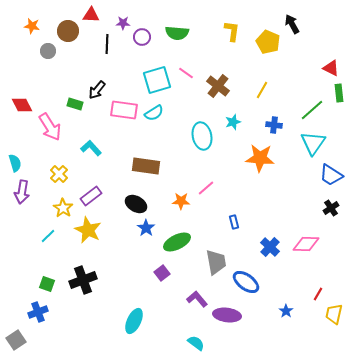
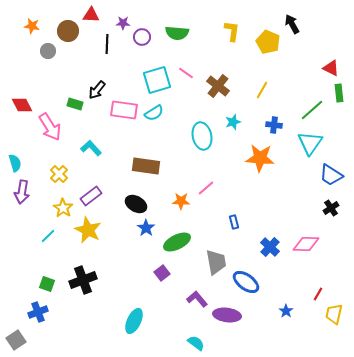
cyan triangle at (313, 143): moved 3 px left
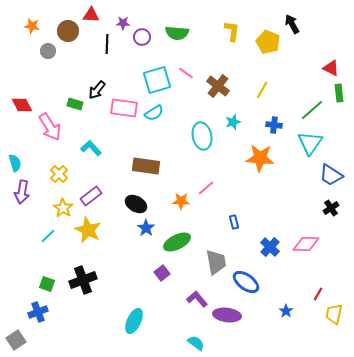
pink rectangle at (124, 110): moved 2 px up
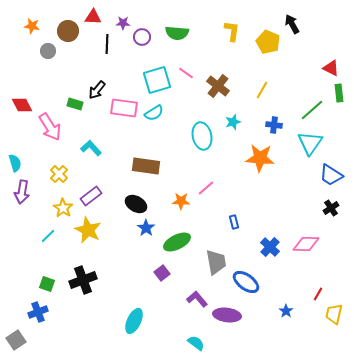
red triangle at (91, 15): moved 2 px right, 2 px down
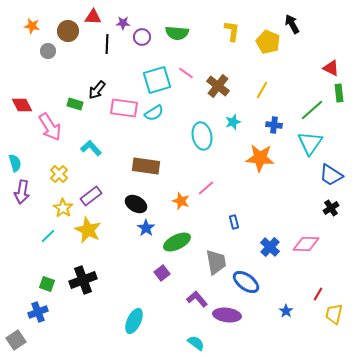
orange star at (181, 201): rotated 18 degrees clockwise
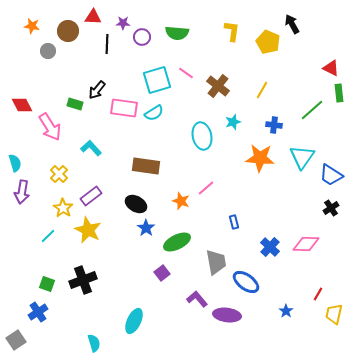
cyan triangle at (310, 143): moved 8 px left, 14 px down
blue cross at (38, 312): rotated 12 degrees counterclockwise
cyan semicircle at (196, 343): moved 102 px left; rotated 36 degrees clockwise
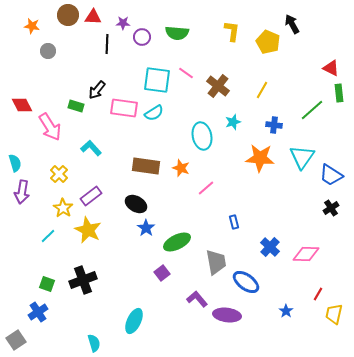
brown circle at (68, 31): moved 16 px up
cyan square at (157, 80): rotated 24 degrees clockwise
green rectangle at (75, 104): moved 1 px right, 2 px down
orange star at (181, 201): moved 33 px up
pink diamond at (306, 244): moved 10 px down
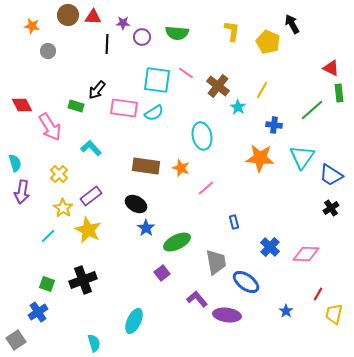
cyan star at (233, 122): moved 5 px right, 15 px up; rotated 21 degrees counterclockwise
